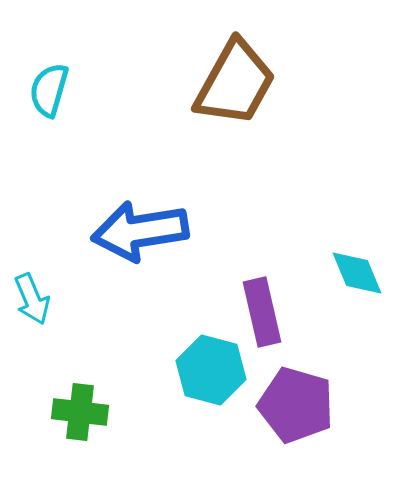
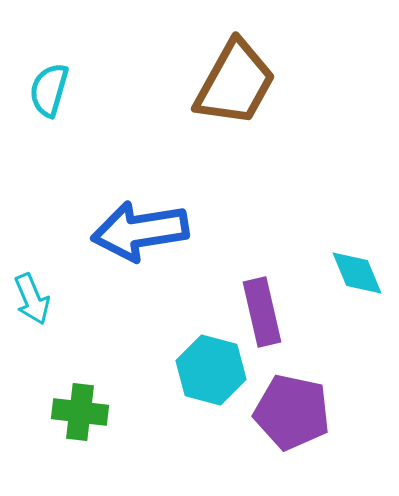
purple pentagon: moved 4 px left, 7 px down; rotated 4 degrees counterclockwise
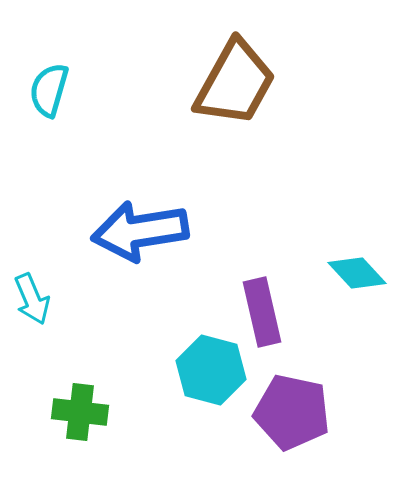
cyan diamond: rotated 20 degrees counterclockwise
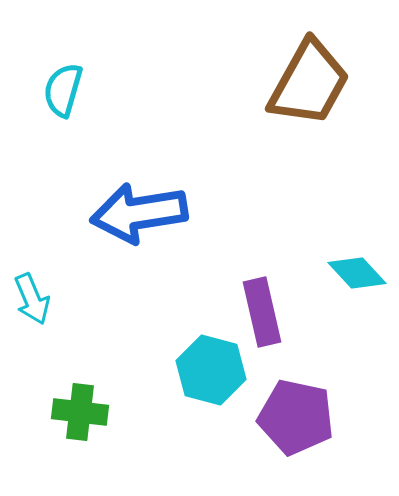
brown trapezoid: moved 74 px right
cyan semicircle: moved 14 px right
blue arrow: moved 1 px left, 18 px up
purple pentagon: moved 4 px right, 5 px down
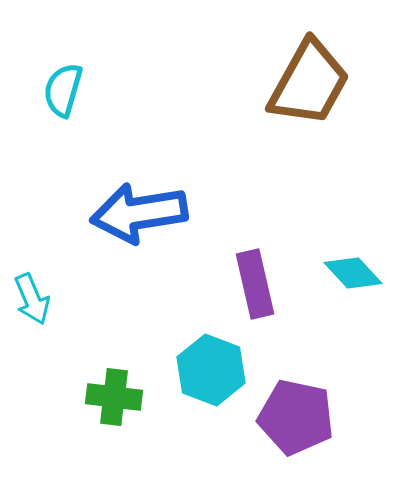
cyan diamond: moved 4 px left
purple rectangle: moved 7 px left, 28 px up
cyan hexagon: rotated 6 degrees clockwise
green cross: moved 34 px right, 15 px up
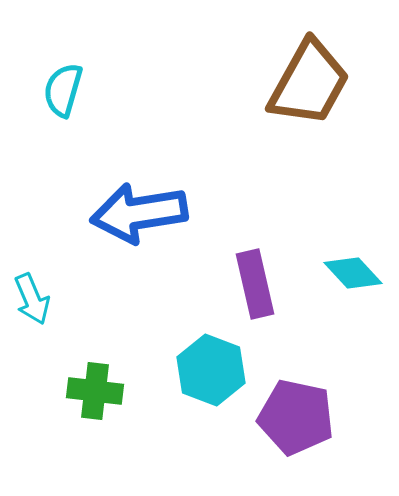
green cross: moved 19 px left, 6 px up
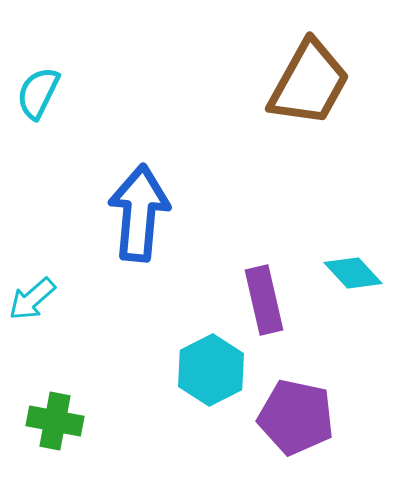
cyan semicircle: moved 25 px left, 3 px down; rotated 10 degrees clockwise
blue arrow: rotated 104 degrees clockwise
purple rectangle: moved 9 px right, 16 px down
cyan arrow: rotated 72 degrees clockwise
cyan hexagon: rotated 12 degrees clockwise
green cross: moved 40 px left, 30 px down; rotated 4 degrees clockwise
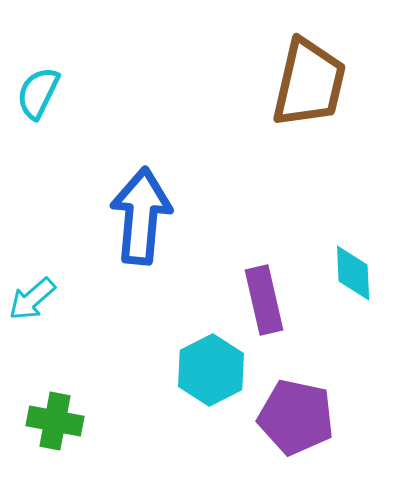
brown trapezoid: rotated 16 degrees counterclockwise
blue arrow: moved 2 px right, 3 px down
cyan diamond: rotated 40 degrees clockwise
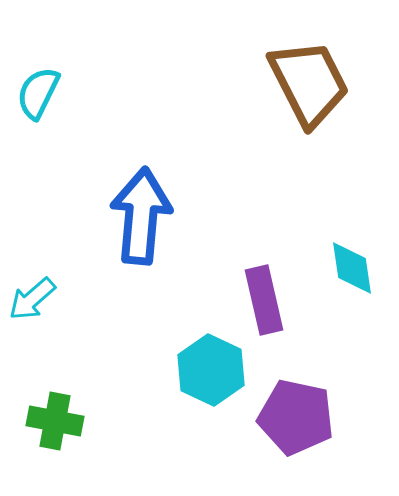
brown trapezoid: rotated 40 degrees counterclockwise
cyan diamond: moved 1 px left, 5 px up; rotated 6 degrees counterclockwise
cyan hexagon: rotated 8 degrees counterclockwise
